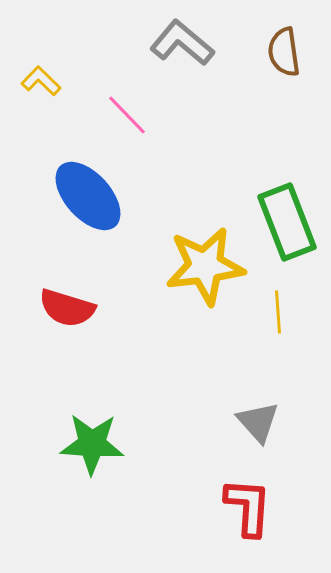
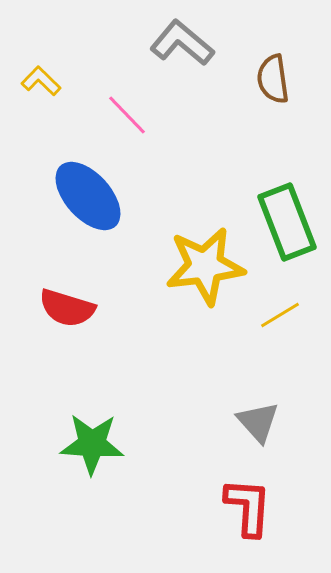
brown semicircle: moved 11 px left, 27 px down
yellow line: moved 2 px right, 3 px down; rotated 63 degrees clockwise
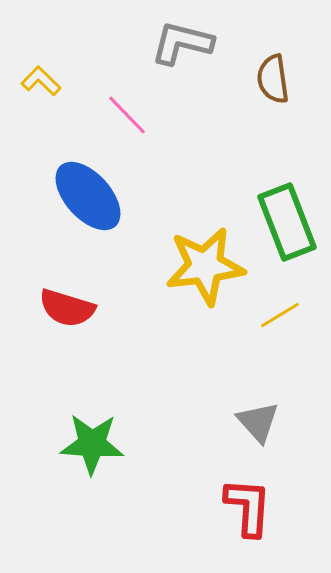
gray L-shape: rotated 26 degrees counterclockwise
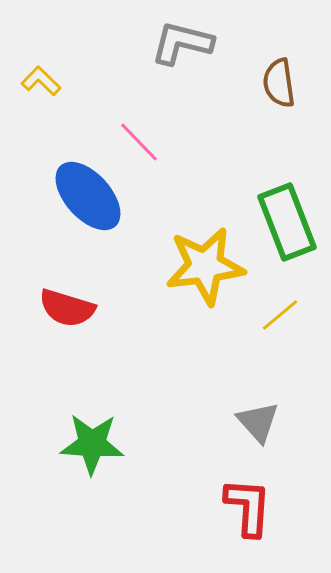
brown semicircle: moved 6 px right, 4 px down
pink line: moved 12 px right, 27 px down
yellow line: rotated 9 degrees counterclockwise
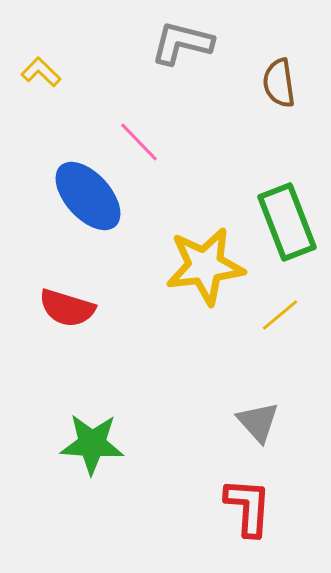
yellow L-shape: moved 9 px up
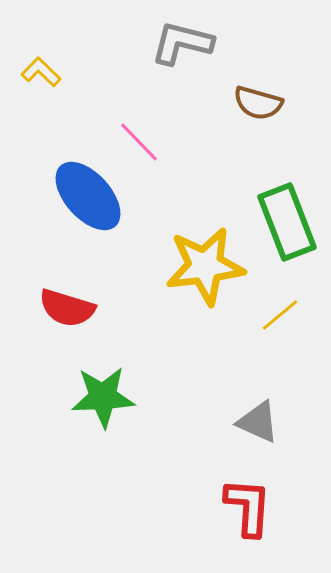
brown semicircle: moved 21 px left, 20 px down; rotated 66 degrees counterclockwise
gray triangle: rotated 24 degrees counterclockwise
green star: moved 11 px right, 47 px up; rotated 6 degrees counterclockwise
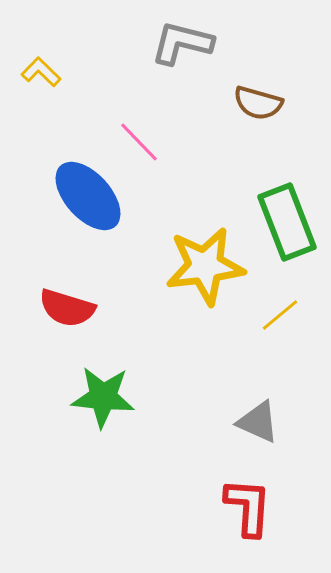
green star: rotated 8 degrees clockwise
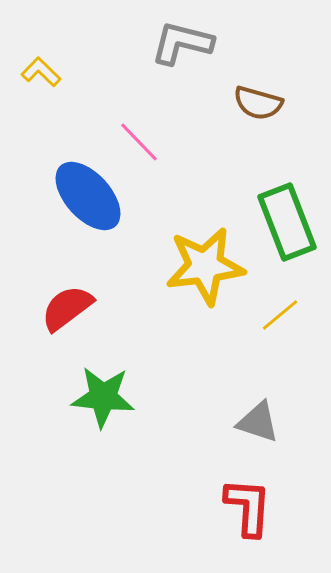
red semicircle: rotated 126 degrees clockwise
gray triangle: rotated 6 degrees counterclockwise
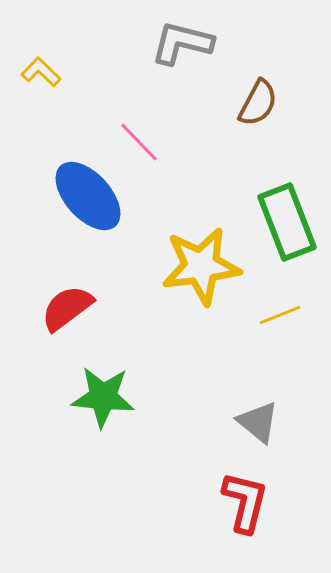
brown semicircle: rotated 78 degrees counterclockwise
yellow star: moved 4 px left
yellow line: rotated 18 degrees clockwise
gray triangle: rotated 21 degrees clockwise
red L-shape: moved 3 px left, 5 px up; rotated 10 degrees clockwise
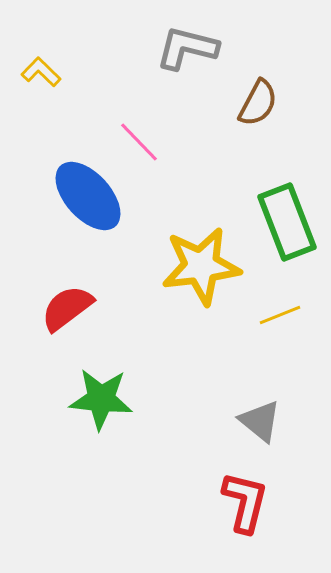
gray L-shape: moved 5 px right, 5 px down
green star: moved 2 px left, 2 px down
gray triangle: moved 2 px right, 1 px up
